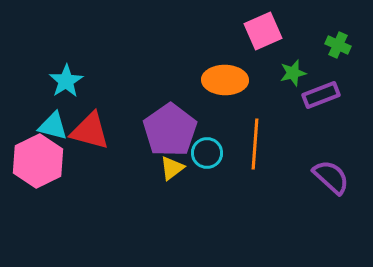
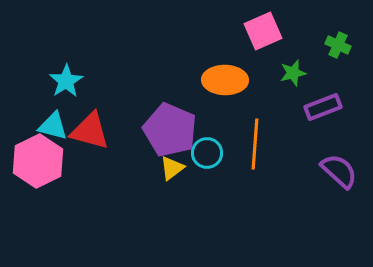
purple rectangle: moved 2 px right, 12 px down
purple pentagon: rotated 14 degrees counterclockwise
purple semicircle: moved 8 px right, 6 px up
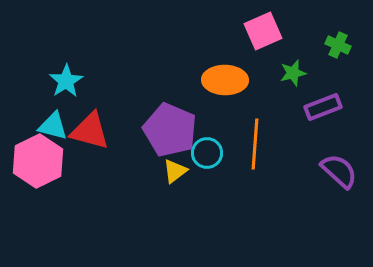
yellow triangle: moved 3 px right, 3 px down
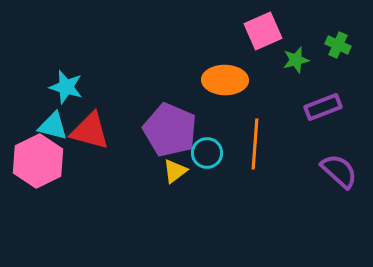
green star: moved 3 px right, 13 px up
cyan star: moved 6 px down; rotated 24 degrees counterclockwise
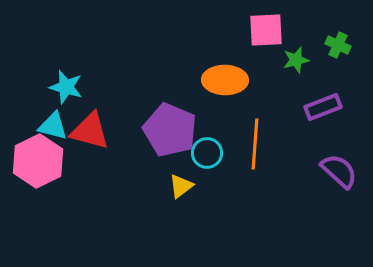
pink square: moved 3 px right, 1 px up; rotated 21 degrees clockwise
yellow triangle: moved 6 px right, 15 px down
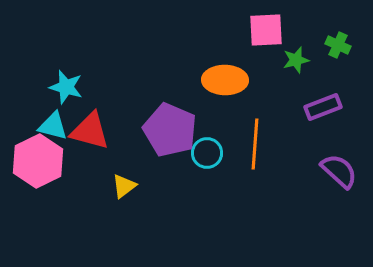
yellow triangle: moved 57 px left
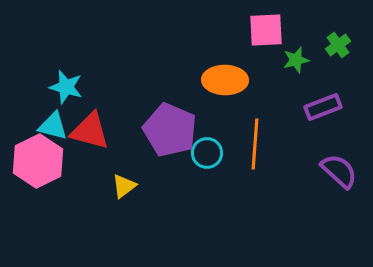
green cross: rotated 30 degrees clockwise
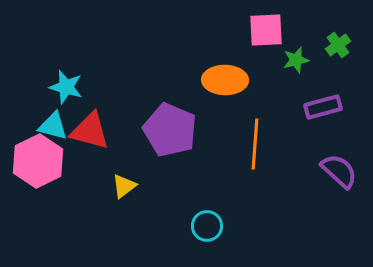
purple rectangle: rotated 6 degrees clockwise
cyan circle: moved 73 px down
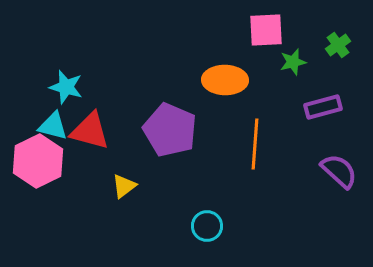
green star: moved 3 px left, 2 px down
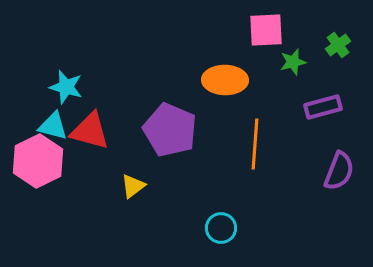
purple semicircle: rotated 69 degrees clockwise
yellow triangle: moved 9 px right
cyan circle: moved 14 px right, 2 px down
